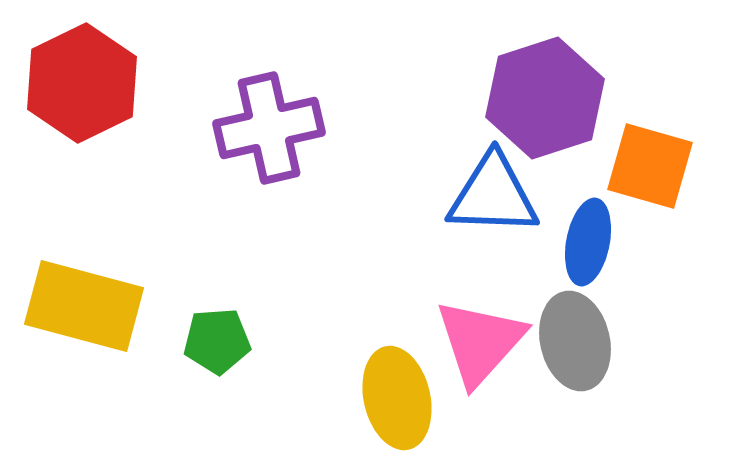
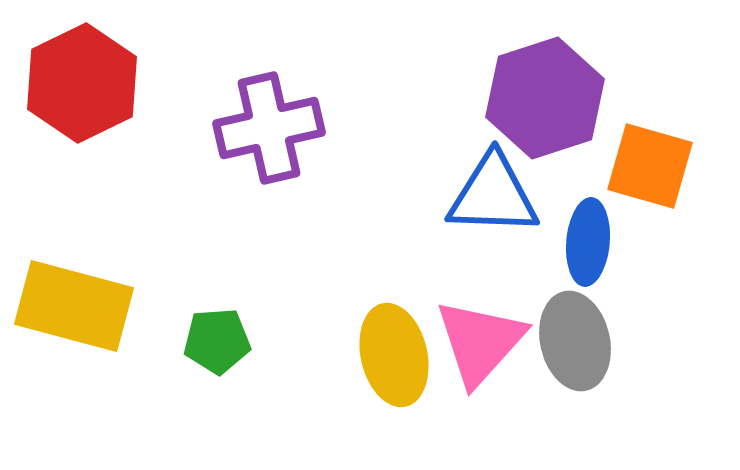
blue ellipse: rotated 6 degrees counterclockwise
yellow rectangle: moved 10 px left
yellow ellipse: moved 3 px left, 43 px up
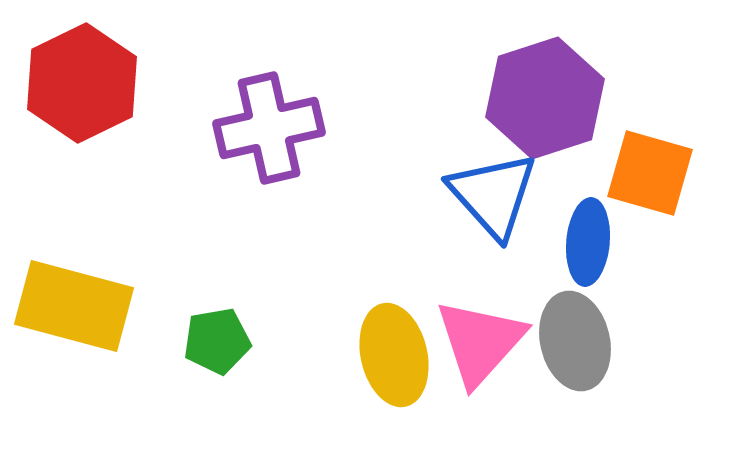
orange square: moved 7 px down
blue triangle: rotated 46 degrees clockwise
green pentagon: rotated 6 degrees counterclockwise
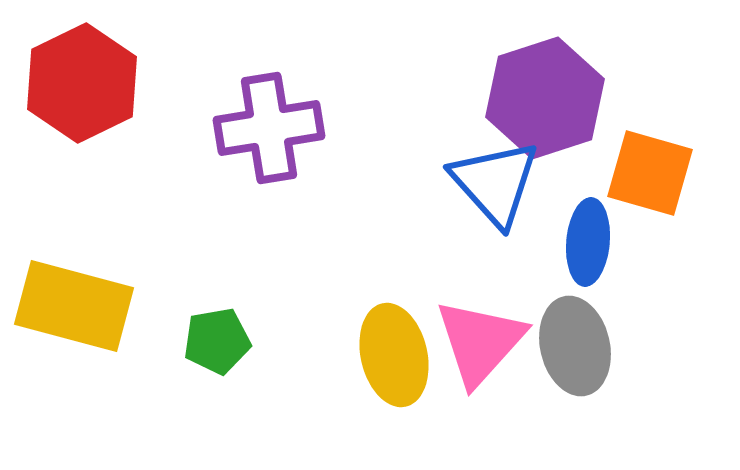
purple cross: rotated 4 degrees clockwise
blue triangle: moved 2 px right, 12 px up
gray ellipse: moved 5 px down
